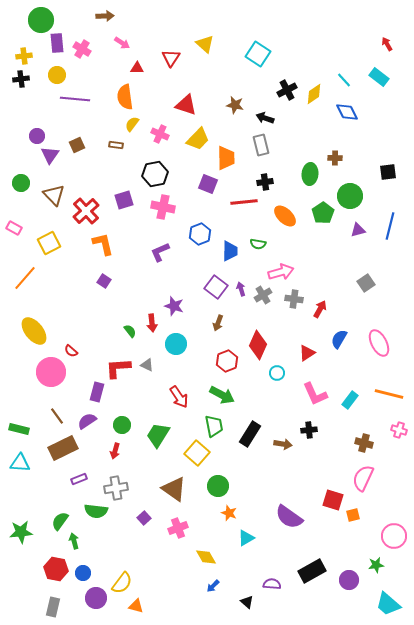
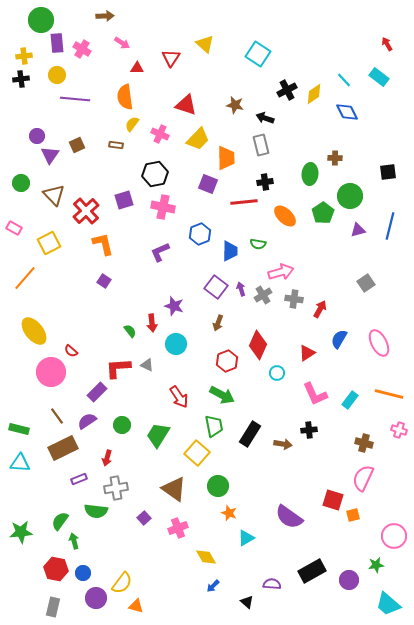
purple rectangle at (97, 392): rotated 30 degrees clockwise
red arrow at (115, 451): moved 8 px left, 7 px down
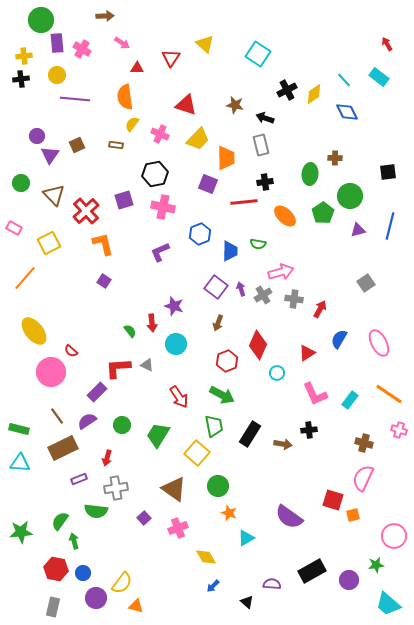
orange line at (389, 394): rotated 20 degrees clockwise
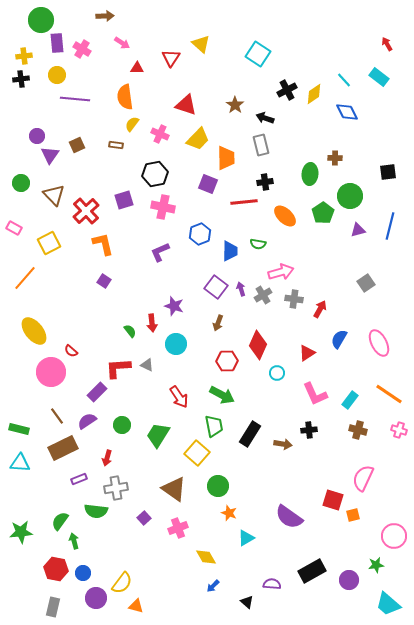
yellow triangle at (205, 44): moved 4 px left
brown star at (235, 105): rotated 24 degrees clockwise
red hexagon at (227, 361): rotated 20 degrees clockwise
brown cross at (364, 443): moved 6 px left, 13 px up
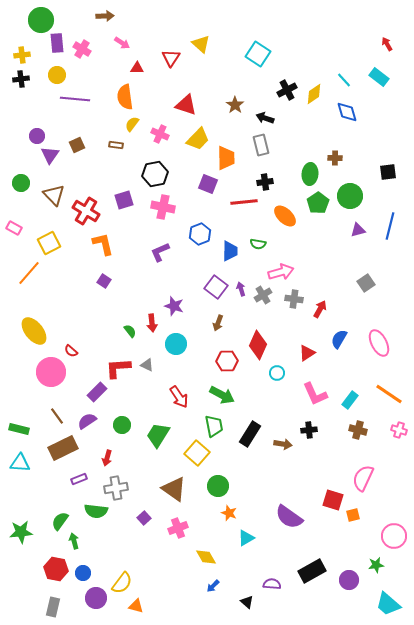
yellow cross at (24, 56): moved 2 px left, 1 px up
blue diamond at (347, 112): rotated 10 degrees clockwise
red cross at (86, 211): rotated 16 degrees counterclockwise
green pentagon at (323, 213): moved 5 px left, 10 px up
orange line at (25, 278): moved 4 px right, 5 px up
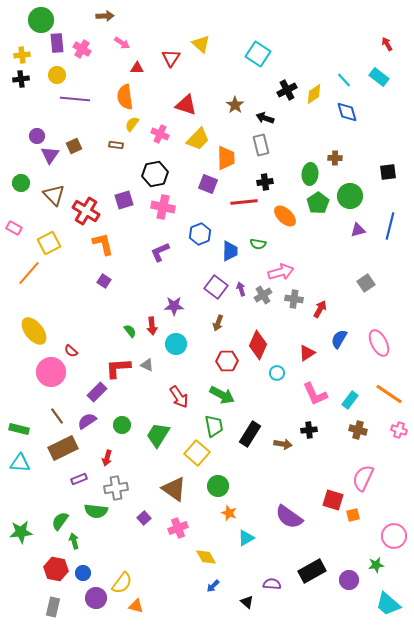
brown square at (77, 145): moved 3 px left, 1 px down
purple star at (174, 306): rotated 18 degrees counterclockwise
red arrow at (152, 323): moved 3 px down
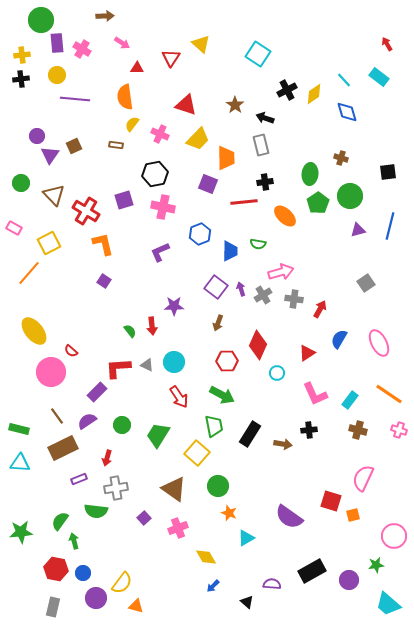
brown cross at (335, 158): moved 6 px right; rotated 16 degrees clockwise
cyan circle at (176, 344): moved 2 px left, 18 px down
red square at (333, 500): moved 2 px left, 1 px down
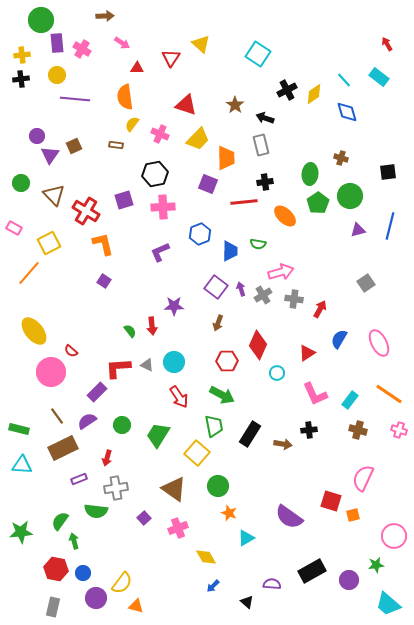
pink cross at (163, 207): rotated 15 degrees counterclockwise
cyan triangle at (20, 463): moved 2 px right, 2 px down
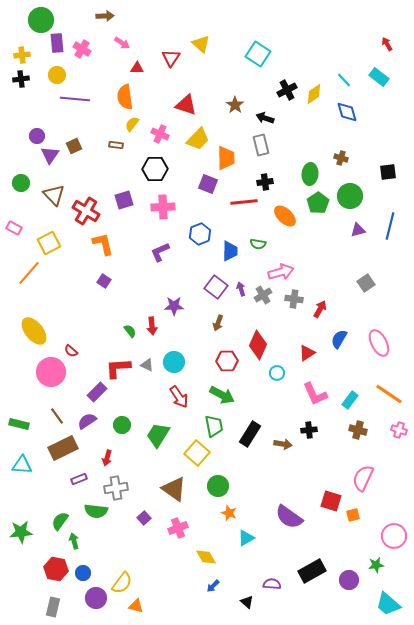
black hexagon at (155, 174): moved 5 px up; rotated 10 degrees clockwise
green rectangle at (19, 429): moved 5 px up
